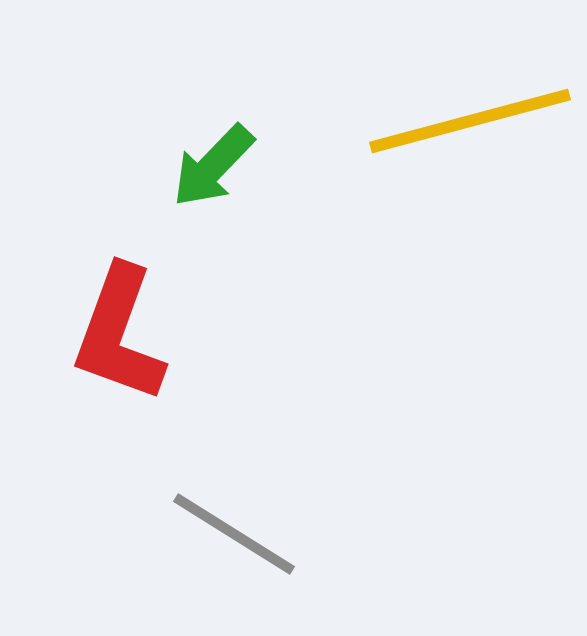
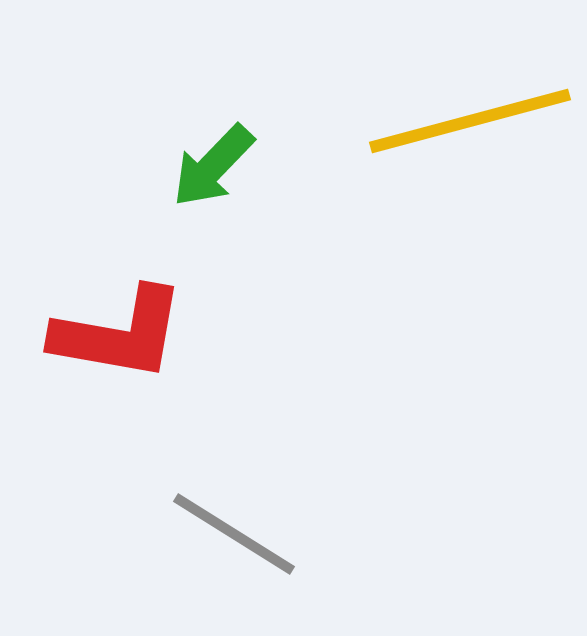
red L-shape: rotated 100 degrees counterclockwise
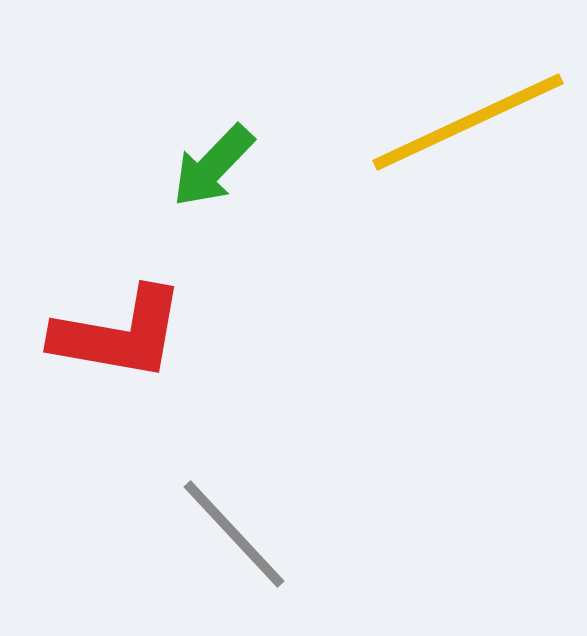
yellow line: moved 2 px left, 1 px down; rotated 10 degrees counterclockwise
gray line: rotated 15 degrees clockwise
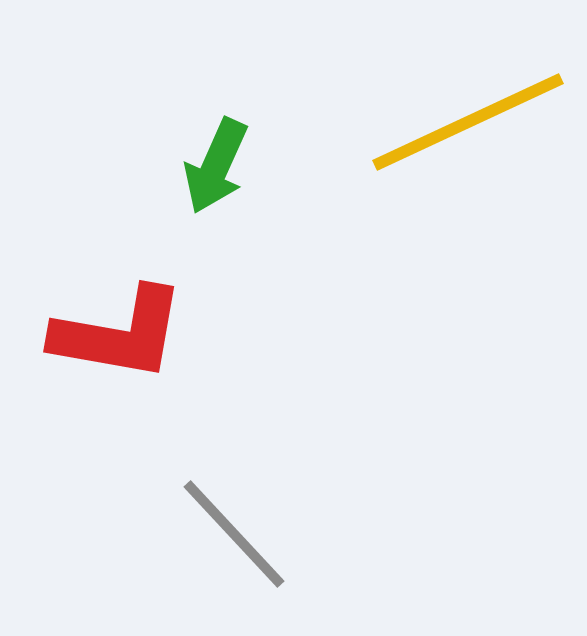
green arrow: moved 3 px right; rotated 20 degrees counterclockwise
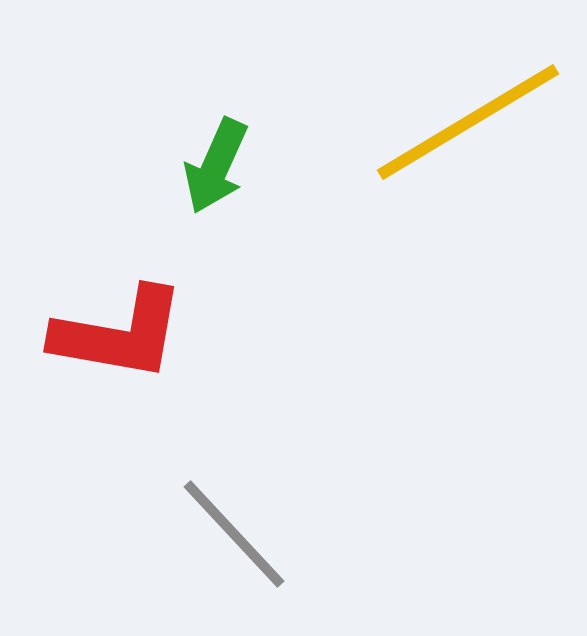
yellow line: rotated 6 degrees counterclockwise
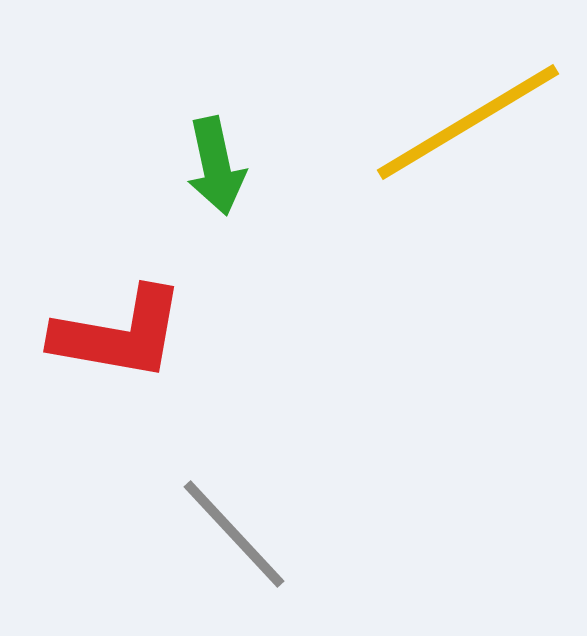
green arrow: rotated 36 degrees counterclockwise
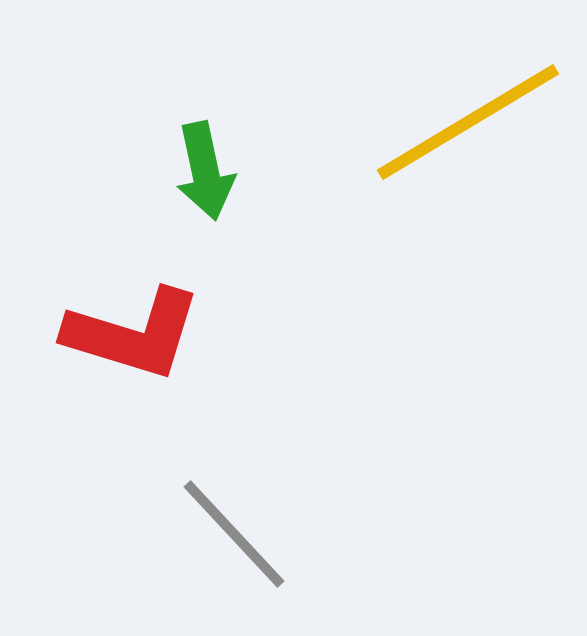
green arrow: moved 11 px left, 5 px down
red L-shape: moved 14 px right; rotated 7 degrees clockwise
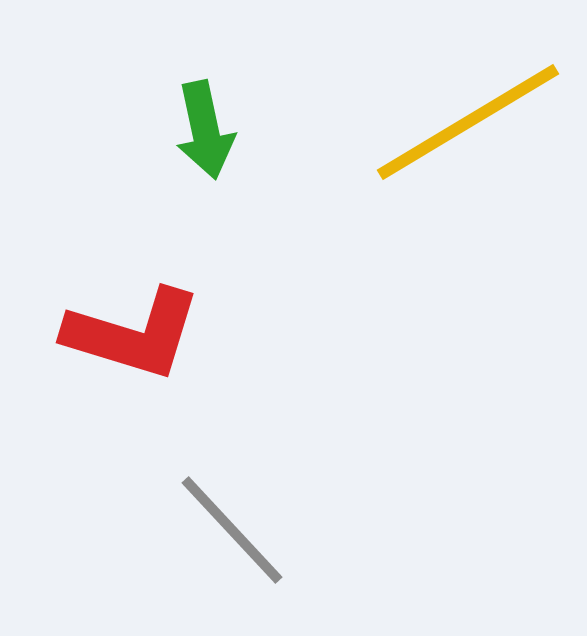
green arrow: moved 41 px up
gray line: moved 2 px left, 4 px up
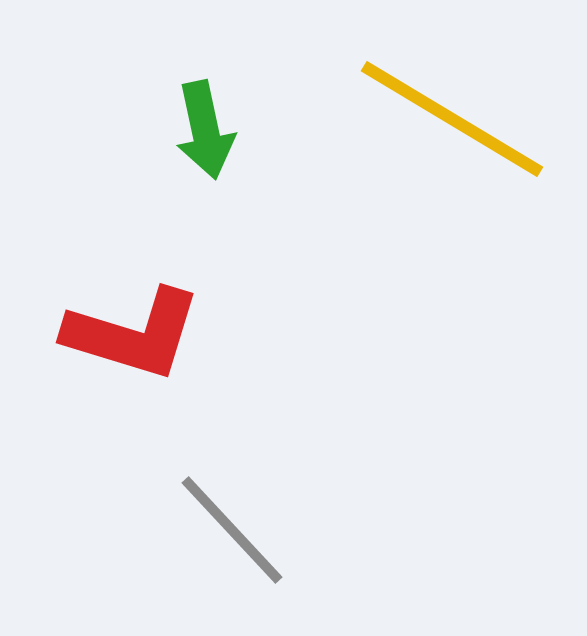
yellow line: moved 16 px left, 3 px up; rotated 62 degrees clockwise
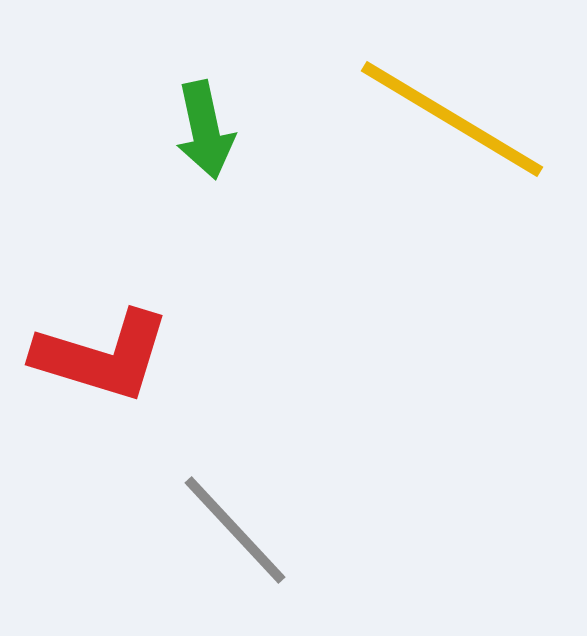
red L-shape: moved 31 px left, 22 px down
gray line: moved 3 px right
